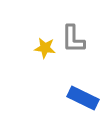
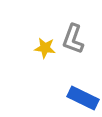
gray L-shape: rotated 20 degrees clockwise
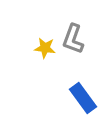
blue rectangle: rotated 28 degrees clockwise
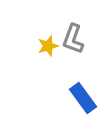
yellow star: moved 3 px right, 2 px up; rotated 25 degrees counterclockwise
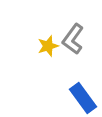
gray L-shape: rotated 16 degrees clockwise
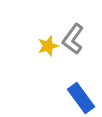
blue rectangle: moved 2 px left
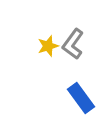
gray L-shape: moved 5 px down
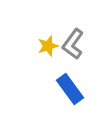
blue rectangle: moved 11 px left, 9 px up
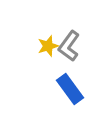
gray L-shape: moved 4 px left, 2 px down
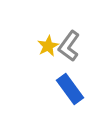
yellow star: rotated 10 degrees counterclockwise
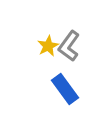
blue rectangle: moved 5 px left
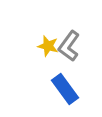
yellow star: rotated 30 degrees counterclockwise
